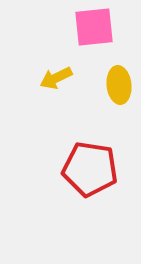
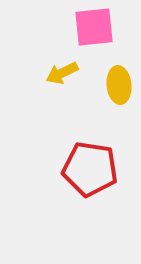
yellow arrow: moved 6 px right, 5 px up
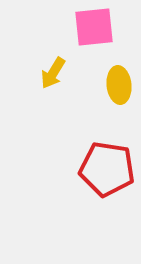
yellow arrow: moved 9 px left; rotated 32 degrees counterclockwise
red pentagon: moved 17 px right
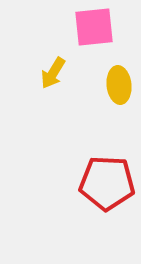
red pentagon: moved 14 px down; rotated 6 degrees counterclockwise
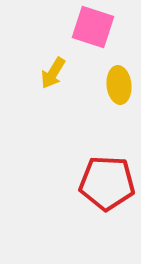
pink square: moved 1 px left; rotated 24 degrees clockwise
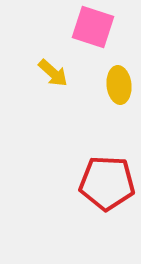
yellow arrow: rotated 80 degrees counterclockwise
